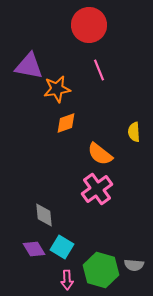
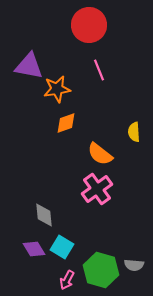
pink arrow: rotated 30 degrees clockwise
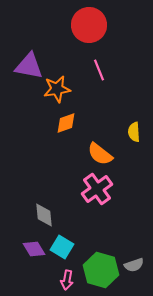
gray semicircle: rotated 24 degrees counterclockwise
pink arrow: rotated 18 degrees counterclockwise
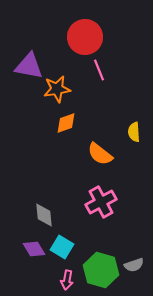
red circle: moved 4 px left, 12 px down
pink cross: moved 4 px right, 13 px down; rotated 8 degrees clockwise
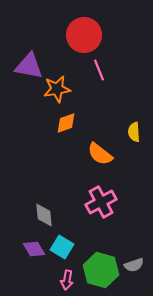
red circle: moved 1 px left, 2 px up
